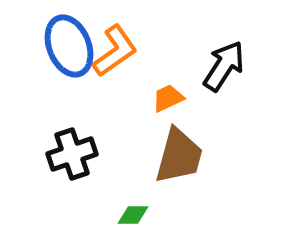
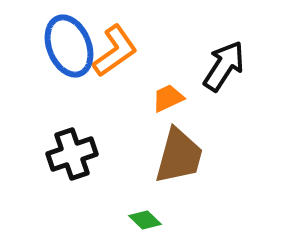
green diamond: moved 12 px right, 5 px down; rotated 44 degrees clockwise
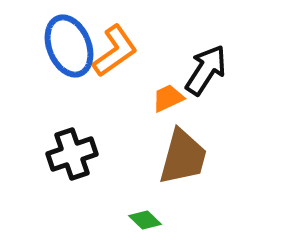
black arrow: moved 18 px left, 4 px down
brown trapezoid: moved 4 px right, 1 px down
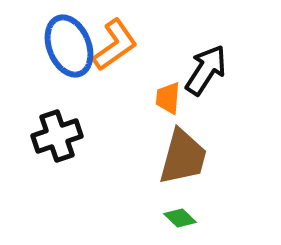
orange L-shape: moved 6 px up
orange trapezoid: rotated 60 degrees counterclockwise
black cross: moved 15 px left, 18 px up
green diamond: moved 35 px right, 2 px up
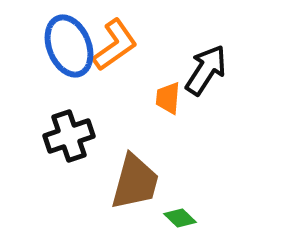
black cross: moved 12 px right
brown trapezoid: moved 48 px left, 25 px down
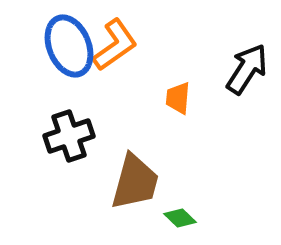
black arrow: moved 41 px right, 1 px up
orange trapezoid: moved 10 px right
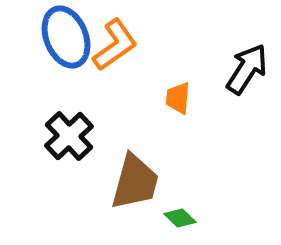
blue ellipse: moved 3 px left, 9 px up
black cross: rotated 24 degrees counterclockwise
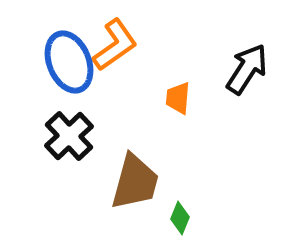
blue ellipse: moved 3 px right, 25 px down
green diamond: rotated 68 degrees clockwise
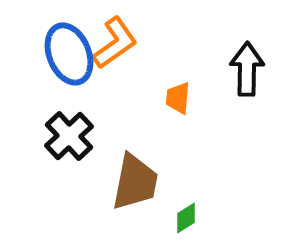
orange L-shape: moved 2 px up
blue ellipse: moved 8 px up
black arrow: rotated 32 degrees counterclockwise
brown trapezoid: rotated 4 degrees counterclockwise
green diamond: moved 6 px right; rotated 36 degrees clockwise
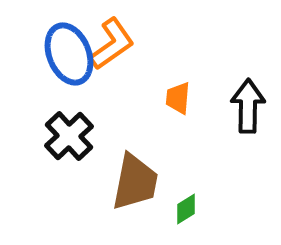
orange L-shape: moved 3 px left, 1 px down
black arrow: moved 1 px right, 37 px down
green diamond: moved 9 px up
